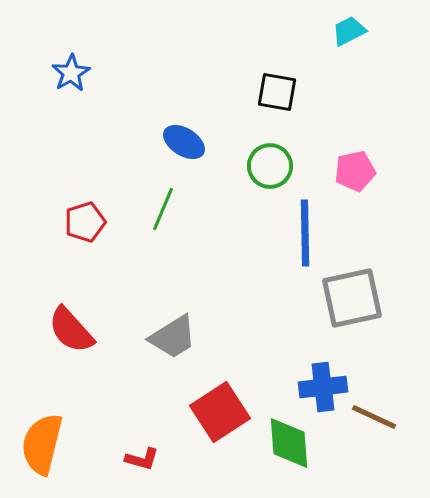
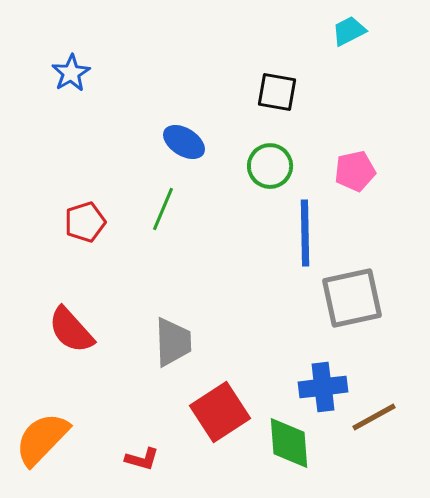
gray trapezoid: moved 5 px down; rotated 60 degrees counterclockwise
brown line: rotated 54 degrees counterclockwise
orange semicircle: moved 5 px up; rotated 30 degrees clockwise
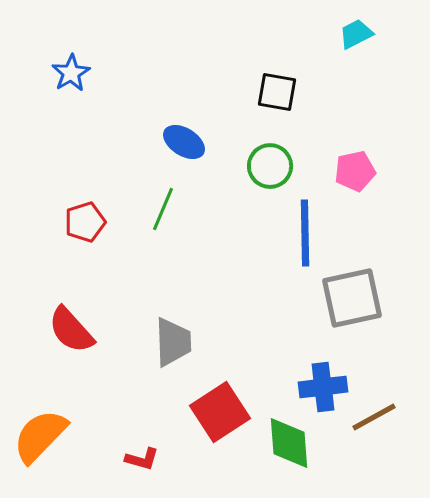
cyan trapezoid: moved 7 px right, 3 px down
orange semicircle: moved 2 px left, 3 px up
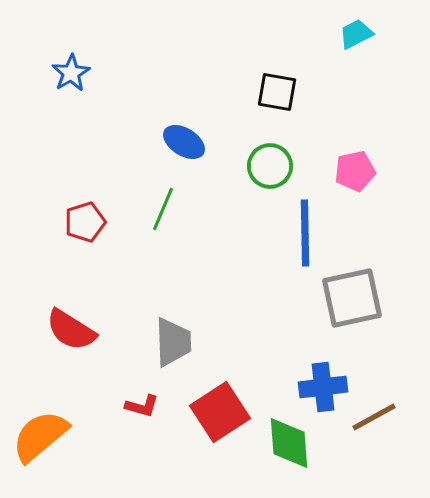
red semicircle: rotated 16 degrees counterclockwise
orange semicircle: rotated 6 degrees clockwise
red L-shape: moved 53 px up
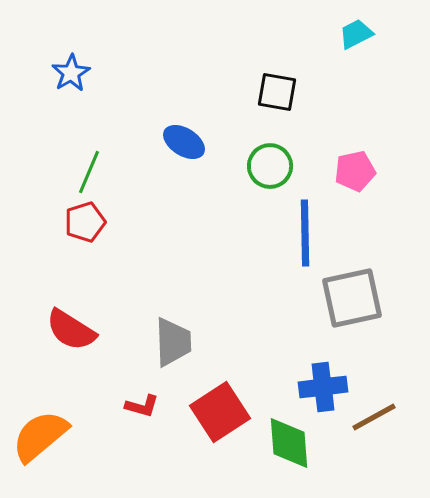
green line: moved 74 px left, 37 px up
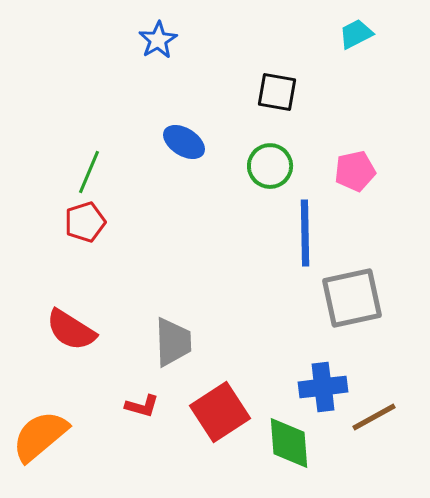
blue star: moved 87 px right, 33 px up
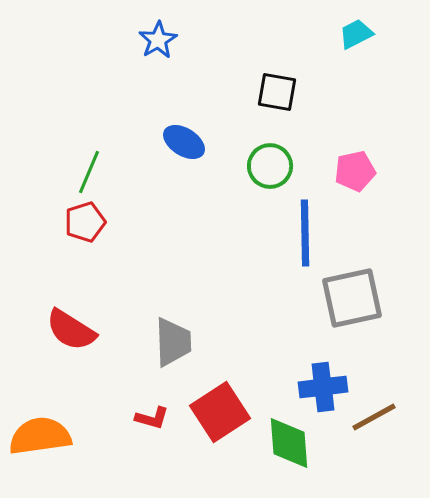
red L-shape: moved 10 px right, 12 px down
orange semicircle: rotated 32 degrees clockwise
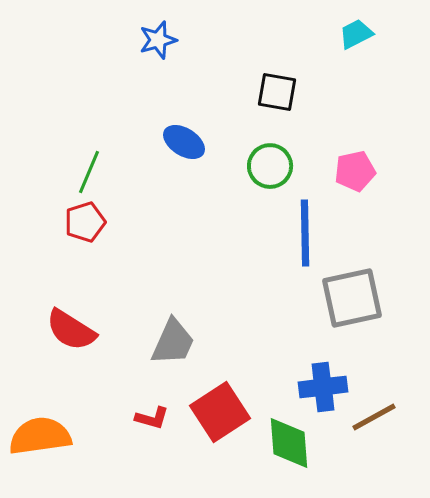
blue star: rotated 15 degrees clockwise
gray trapezoid: rotated 26 degrees clockwise
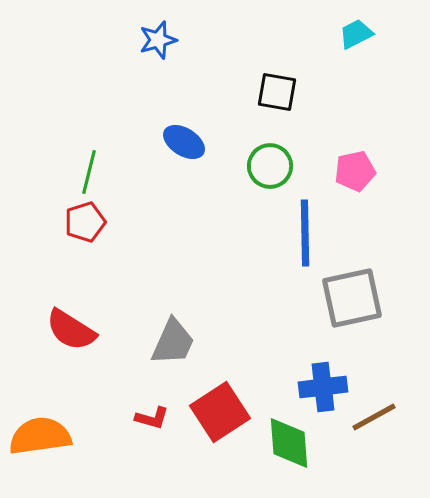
green line: rotated 9 degrees counterclockwise
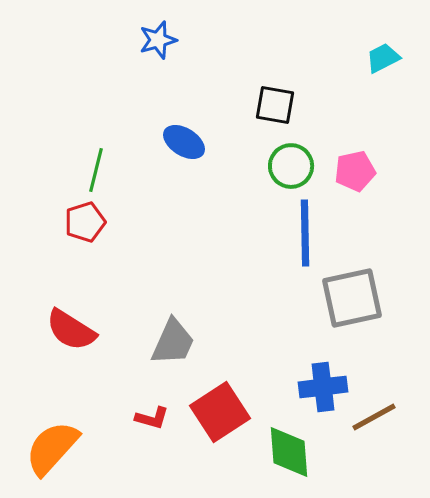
cyan trapezoid: moved 27 px right, 24 px down
black square: moved 2 px left, 13 px down
green circle: moved 21 px right
green line: moved 7 px right, 2 px up
orange semicircle: moved 12 px right, 12 px down; rotated 40 degrees counterclockwise
green diamond: moved 9 px down
